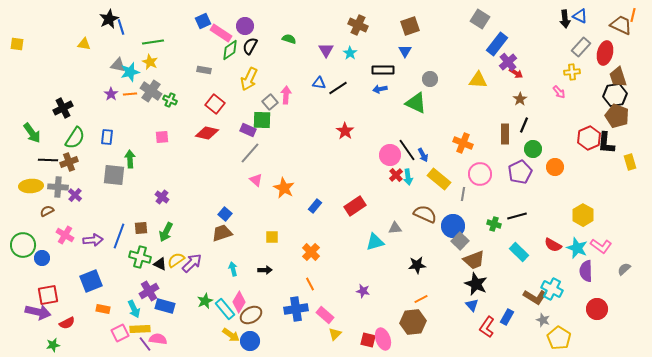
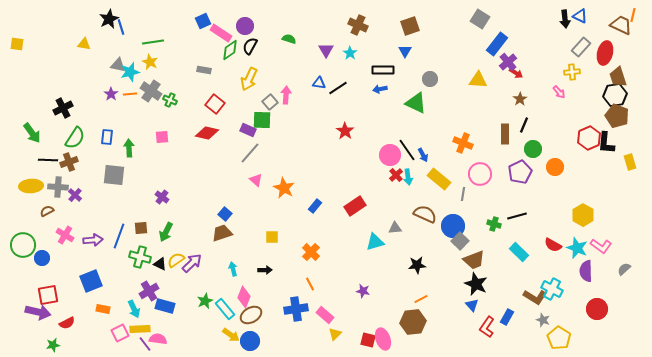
green arrow at (130, 159): moved 1 px left, 11 px up
pink diamond at (239, 302): moved 5 px right, 5 px up; rotated 10 degrees counterclockwise
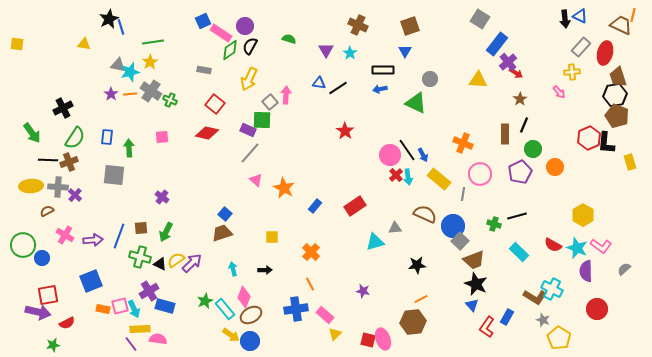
yellow star at (150, 62): rotated 14 degrees clockwise
pink square at (120, 333): moved 27 px up; rotated 12 degrees clockwise
purple line at (145, 344): moved 14 px left
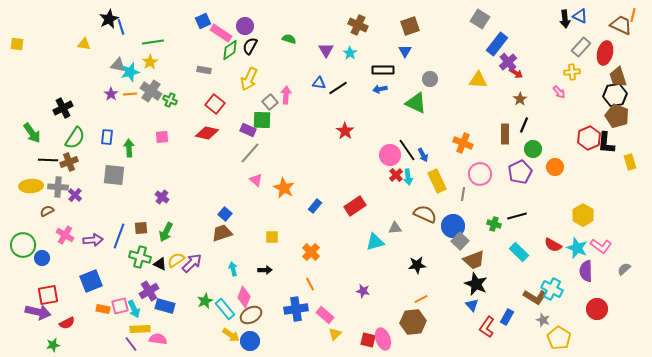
yellow rectangle at (439, 179): moved 2 px left, 2 px down; rotated 25 degrees clockwise
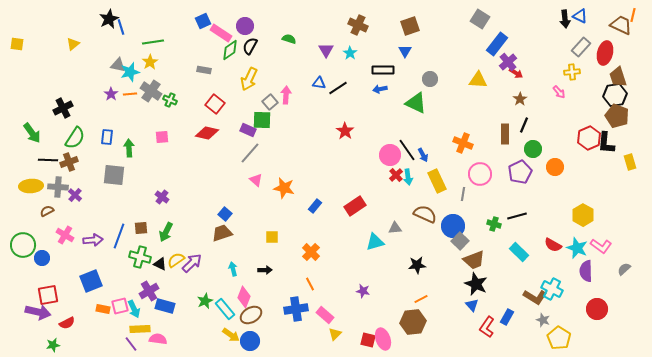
yellow triangle at (84, 44): moved 11 px left; rotated 48 degrees counterclockwise
orange star at (284, 188): rotated 15 degrees counterclockwise
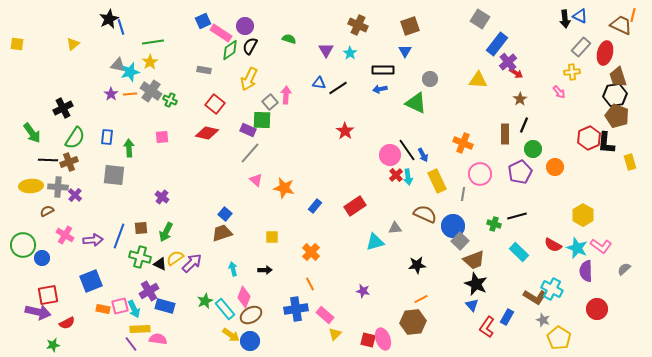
yellow semicircle at (176, 260): moved 1 px left, 2 px up
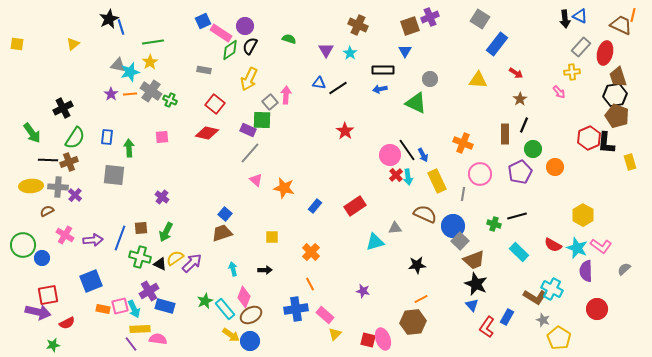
purple cross at (508, 62): moved 78 px left, 45 px up; rotated 18 degrees clockwise
blue line at (119, 236): moved 1 px right, 2 px down
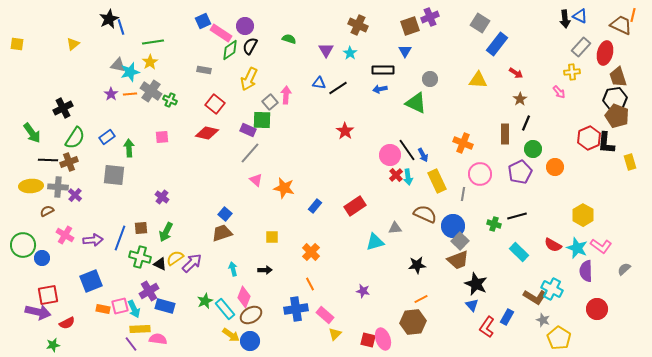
gray square at (480, 19): moved 4 px down
black hexagon at (615, 95): moved 4 px down
black line at (524, 125): moved 2 px right, 2 px up
blue rectangle at (107, 137): rotated 49 degrees clockwise
brown trapezoid at (474, 260): moved 16 px left
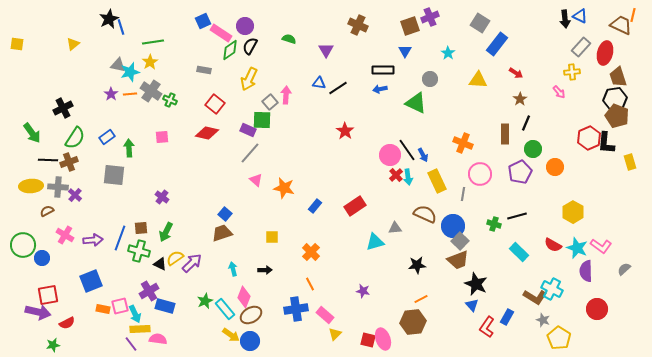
cyan star at (350, 53): moved 98 px right
yellow hexagon at (583, 215): moved 10 px left, 3 px up
green cross at (140, 257): moved 1 px left, 6 px up
cyan arrow at (134, 309): moved 1 px right, 5 px down
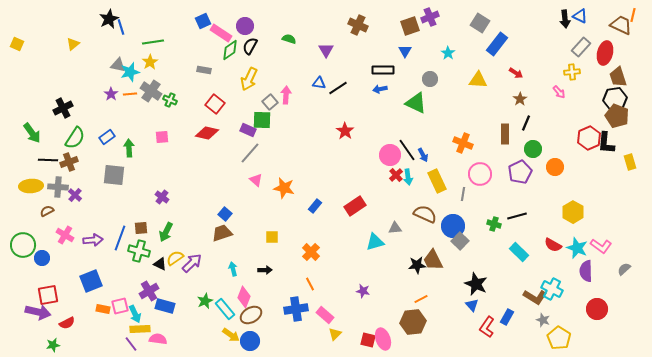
yellow square at (17, 44): rotated 16 degrees clockwise
brown trapezoid at (458, 260): moved 25 px left; rotated 85 degrees clockwise
